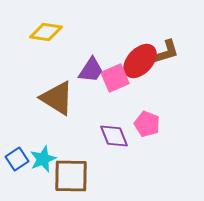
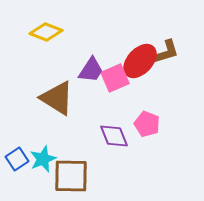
yellow diamond: rotated 12 degrees clockwise
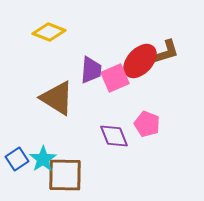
yellow diamond: moved 3 px right
purple trapezoid: rotated 28 degrees counterclockwise
cyan star: rotated 12 degrees counterclockwise
brown square: moved 6 px left, 1 px up
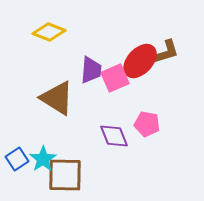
pink pentagon: rotated 10 degrees counterclockwise
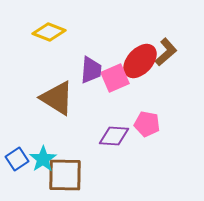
brown L-shape: rotated 24 degrees counterclockwise
purple diamond: rotated 64 degrees counterclockwise
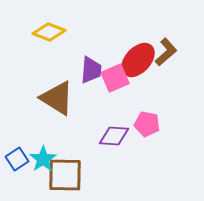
red ellipse: moved 2 px left, 1 px up
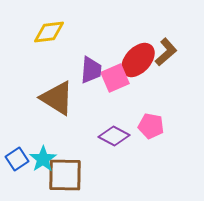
yellow diamond: rotated 28 degrees counterclockwise
pink pentagon: moved 4 px right, 2 px down
purple diamond: rotated 24 degrees clockwise
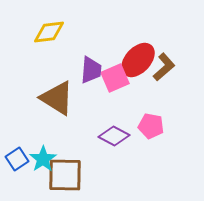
brown L-shape: moved 2 px left, 15 px down
